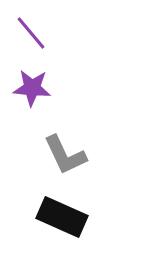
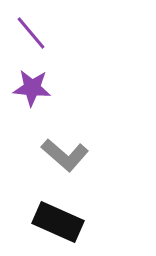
gray L-shape: rotated 24 degrees counterclockwise
black rectangle: moved 4 px left, 5 px down
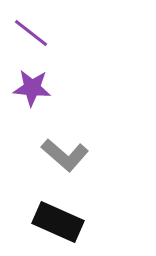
purple line: rotated 12 degrees counterclockwise
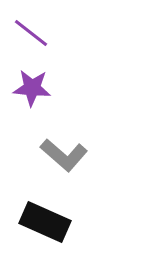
gray L-shape: moved 1 px left
black rectangle: moved 13 px left
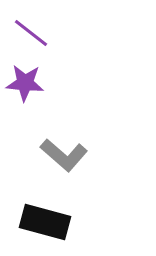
purple star: moved 7 px left, 5 px up
black rectangle: rotated 9 degrees counterclockwise
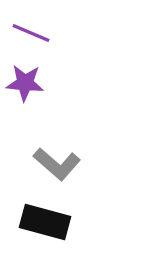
purple line: rotated 15 degrees counterclockwise
gray L-shape: moved 7 px left, 9 px down
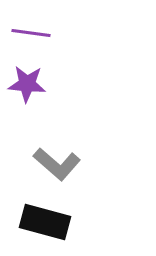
purple line: rotated 15 degrees counterclockwise
purple star: moved 2 px right, 1 px down
